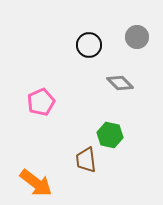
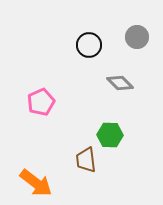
green hexagon: rotated 10 degrees counterclockwise
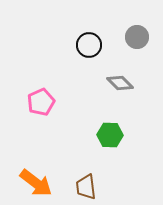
brown trapezoid: moved 27 px down
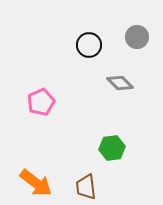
green hexagon: moved 2 px right, 13 px down; rotated 10 degrees counterclockwise
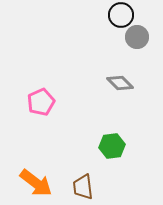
black circle: moved 32 px right, 30 px up
green hexagon: moved 2 px up
brown trapezoid: moved 3 px left
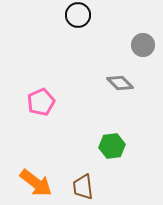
black circle: moved 43 px left
gray circle: moved 6 px right, 8 px down
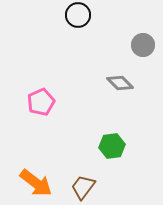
brown trapezoid: rotated 44 degrees clockwise
